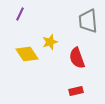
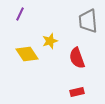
yellow star: moved 1 px up
red rectangle: moved 1 px right, 1 px down
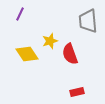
red semicircle: moved 7 px left, 4 px up
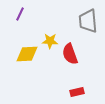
yellow star: rotated 21 degrees clockwise
yellow diamond: rotated 60 degrees counterclockwise
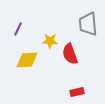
purple line: moved 2 px left, 15 px down
gray trapezoid: moved 3 px down
yellow diamond: moved 6 px down
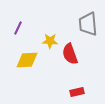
purple line: moved 1 px up
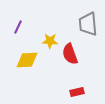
purple line: moved 1 px up
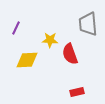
purple line: moved 2 px left, 1 px down
yellow star: moved 1 px up
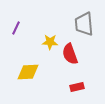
gray trapezoid: moved 4 px left
yellow star: moved 2 px down
yellow diamond: moved 1 px right, 12 px down
red rectangle: moved 5 px up
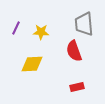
yellow star: moved 9 px left, 10 px up
red semicircle: moved 4 px right, 3 px up
yellow diamond: moved 4 px right, 8 px up
